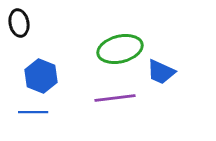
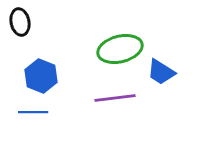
black ellipse: moved 1 px right, 1 px up
blue trapezoid: rotated 8 degrees clockwise
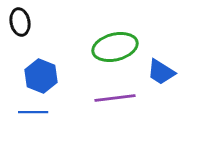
green ellipse: moved 5 px left, 2 px up
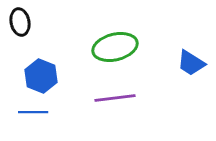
blue trapezoid: moved 30 px right, 9 px up
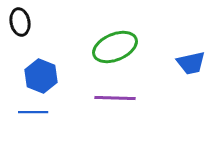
green ellipse: rotated 9 degrees counterclockwise
blue trapezoid: rotated 44 degrees counterclockwise
purple line: rotated 9 degrees clockwise
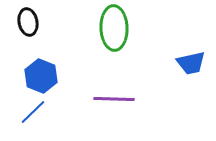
black ellipse: moved 8 px right
green ellipse: moved 1 px left, 19 px up; rotated 69 degrees counterclockwise
purple line: moved 1 px left, 1 px down
blue line: rotated 44 degrees counterclockwise
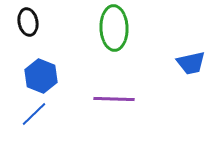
blue line: moved 1 px right, 2 px down
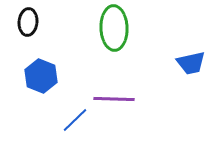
black ellipse: rotated 16 degrees clockwise
blue line: moved 41 px right, 6 px down
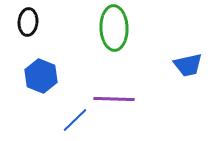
blue trapezoid: moved 3 px left, 2 px down
